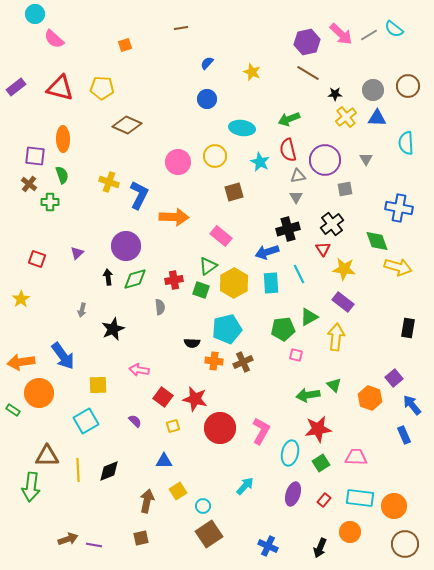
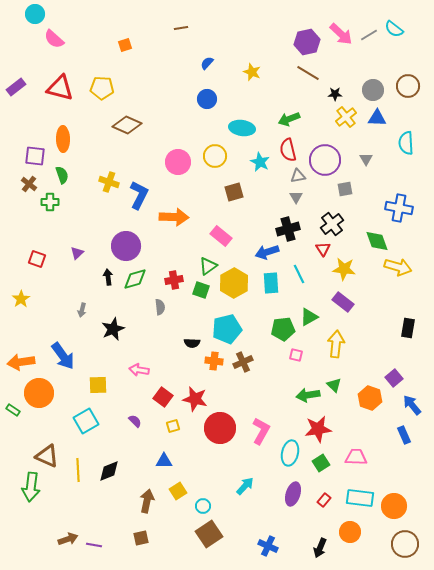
yellow arrow at (336, 337): moved 7 px down
brown triangle at (47, 456): rotated 25 degrees clockwise
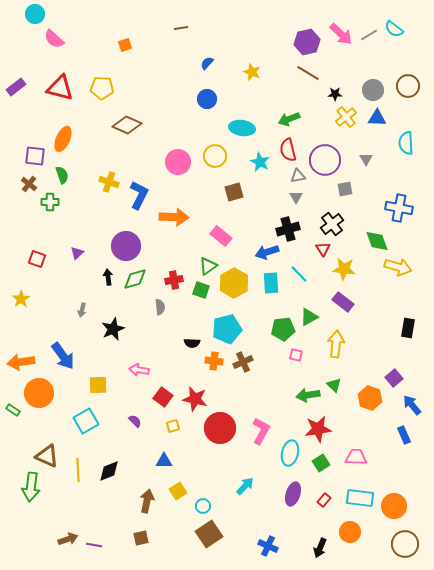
orange ellipse at (63, 139): rotated 25 degrees clockwise
cyan line at (299, 274): rotated 18 degrees counterclockwise
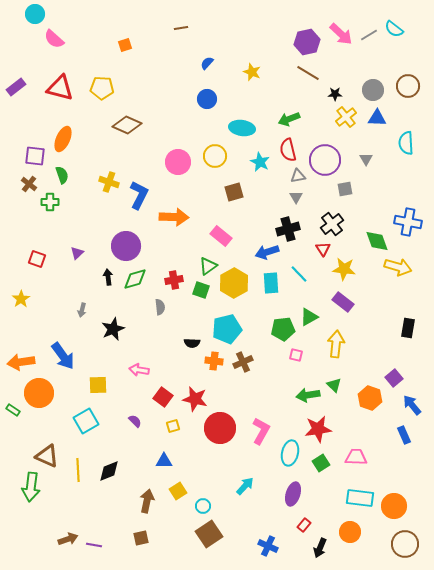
blue cross at (399, 208): moved 9 px right, 14 px down
red rectangle at (324, 500): moved 20 px left, 25 px down
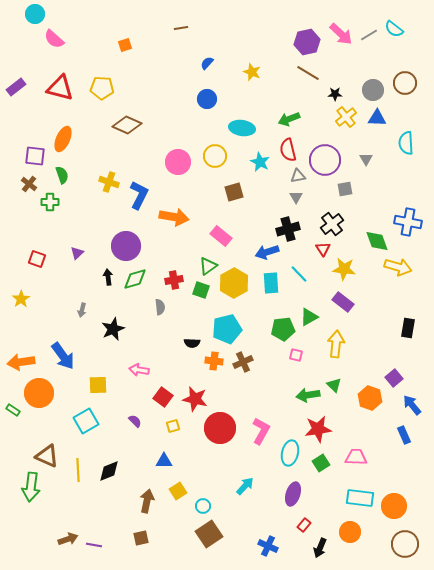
brown circle at (408, 86): moved 3 px left, 3 px up
orange arrow at (174, 217): rotated 8 degrees clockwise
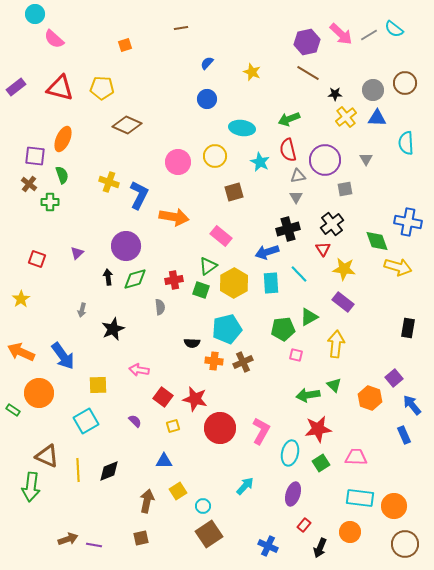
orange arrow at (21, 362): moved 10 px up; rotated 32 degrees clockwise
